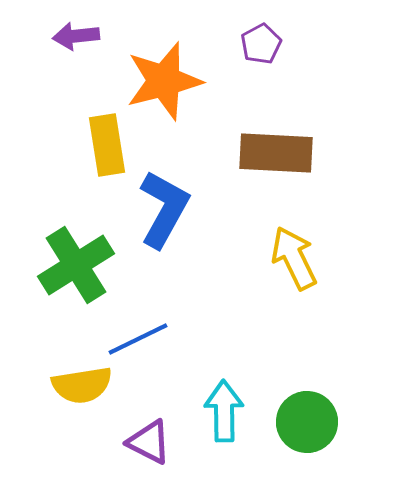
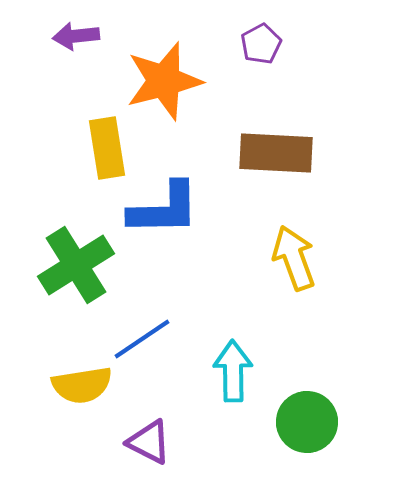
yellow rectangle: moved 3 px down
blue L-shape: rotated 60 degrees clockwise
yellow arrow: rotated 6 degrees clockwise
blue line: moved 4 px right; rotated 8 degrees counterclockwise
cyan arrow: moved 9 px right, 40 px up
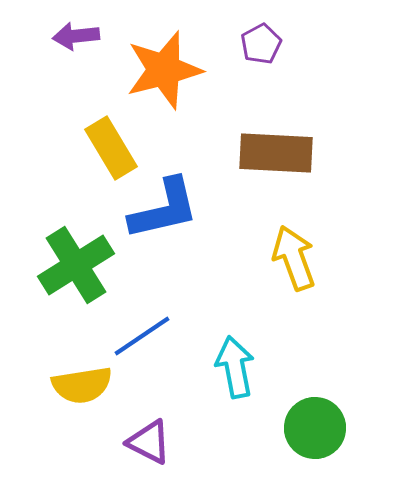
orange star: moved 11 px up
yellow rectangle: moved 4 px right; rotated 22 degrees counterclockwise
blue L-shape: rotated 12 degrees counterclockwise
blue line: moved 3 px up
cyan arrow: moved 2 px right, 4 px up; rotated 10 degrees counterclockwise
green circle: moved 8 px right, 6 px down
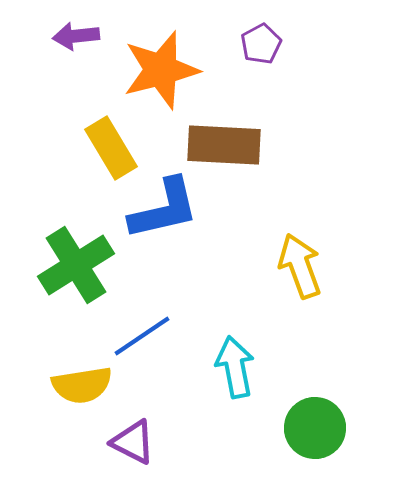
orange star: moved 3 px left
brown rectangle: moved 52 px left, 8 px up
yellow arrow: moved 6 px right, 8 px down
purple triangle: moved 16 px left
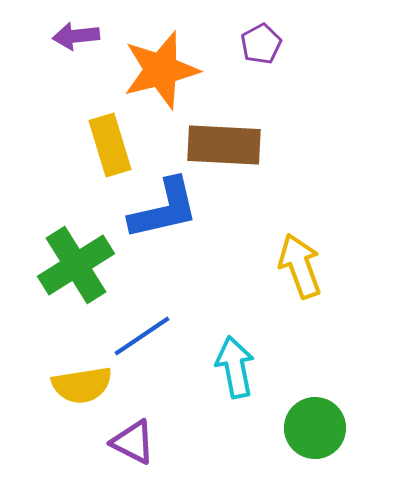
yellow rectangle: moved 1 px left, 3 px up; rotated 14 degrees clockwise
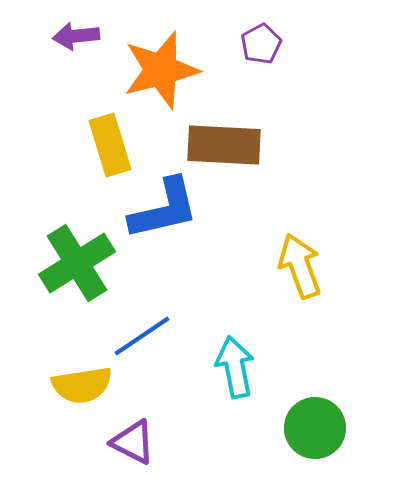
green cross: moved 1 px right, 2 px up
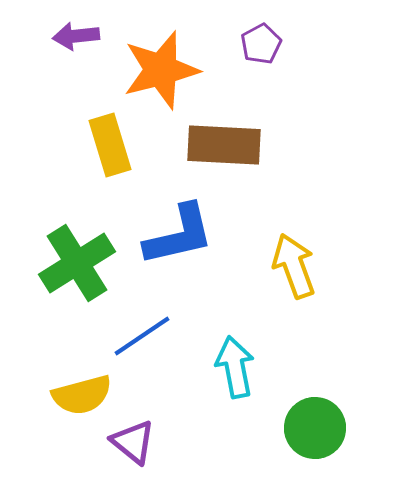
blue L-shape: moved 15 px right, 26 px down
yellow arrow: moved 6 px left
yellow semicircle: moved 10 px down; rotated 6 degrees counterclockwise
purple triangle: rotated 12 degrees clockwise
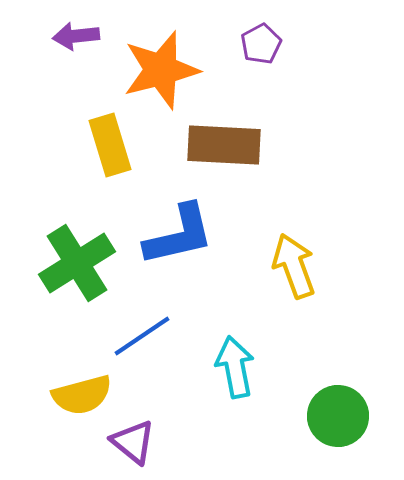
green circle: moved 23 px right, 12 px up
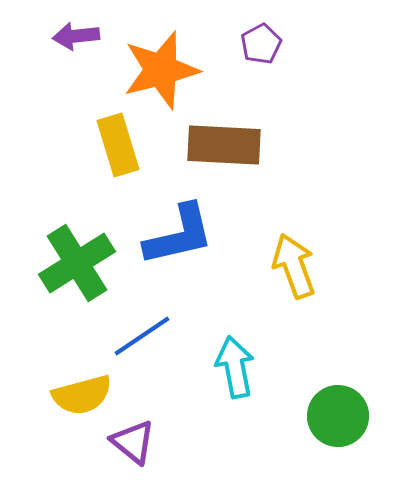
yellow rectangle: moved 8 px right
